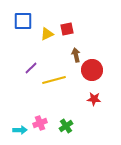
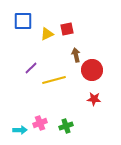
green cross: rotated 16 degrees clockwise
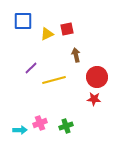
red circle: moved 5 px right, 7 px down
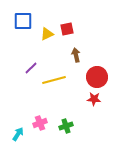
cyan arrow: moved 2 px left, 4 px down; rotated 56 degrees counterclockwise
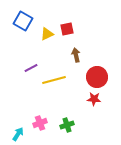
blue square: rotated 30 degrees clockwise
purple line: rotated 16 degrees clockwise
green cross: moved 1 px right, 1 px up
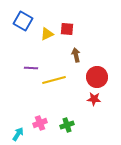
red square: rotated 16 degrees clockwise
purple line: rotated 32 degrees clockwise
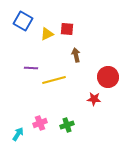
red circle: moved 11 px right
